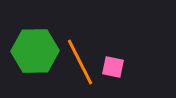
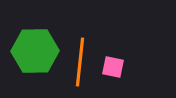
orange line: rotated 33 degrees clockwise
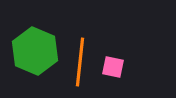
green hexagon: rotated 24 degrees clockwise
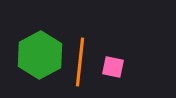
green hexagon: moved 5 px right, 4 px down; rotated 9 degrees clockwise
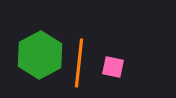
orange line: moved 1 px left, 1 px down
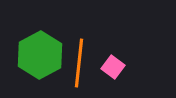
pink square: rotated 25 degrees clockwise
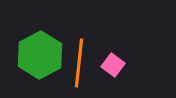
pink square: moved 2 px up
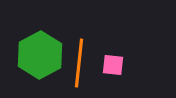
pink square: rotated 30 degrees counterclockwise
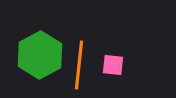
orange line: moved 2 px down
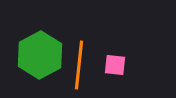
pink square: moved 2 px right
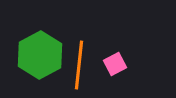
pink square: moved 1 px up; rotated 35 degrees counterclockwise
